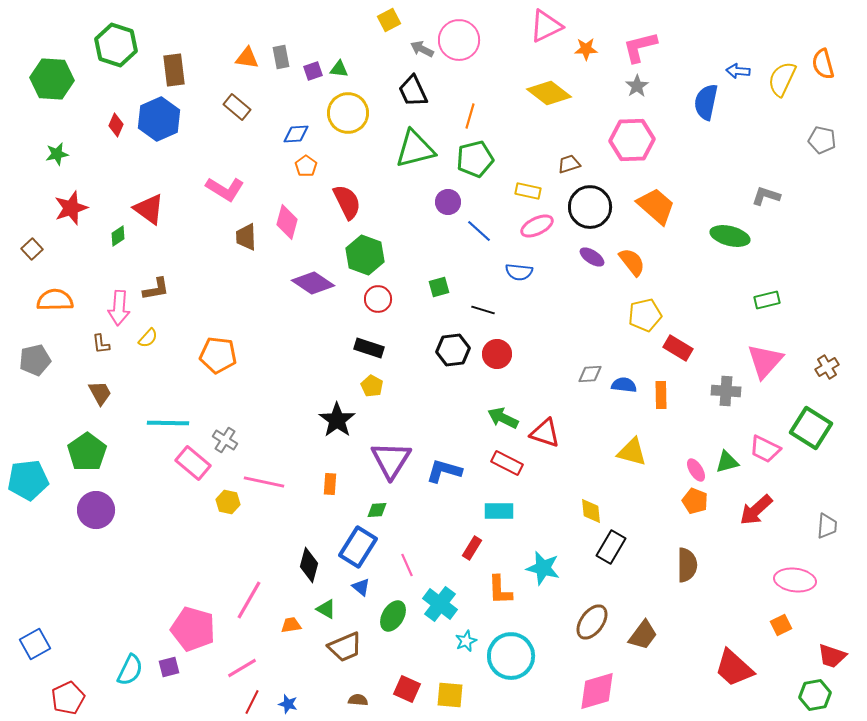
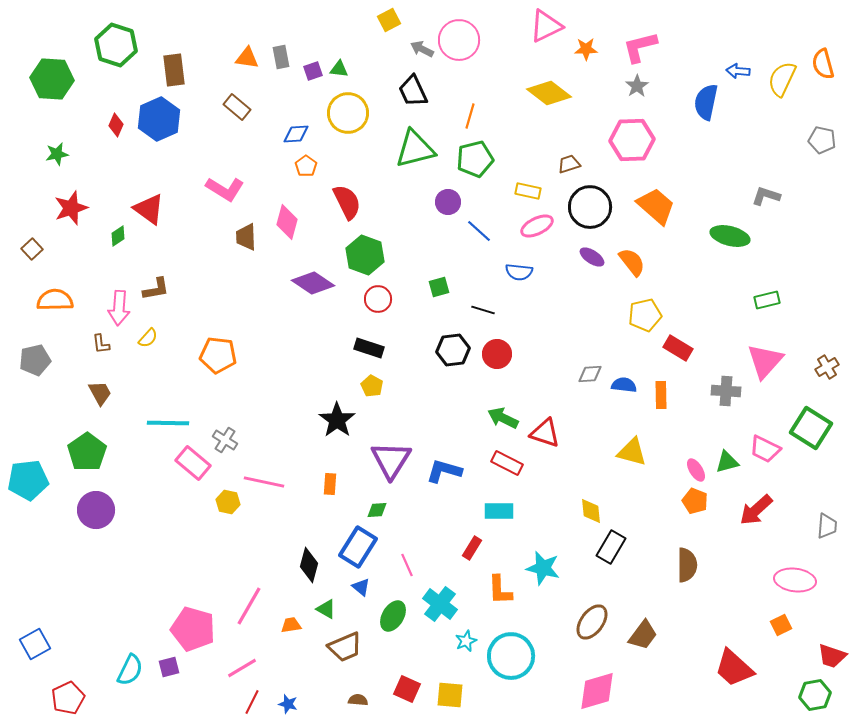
pink line at (249, 600): moved 6 px down
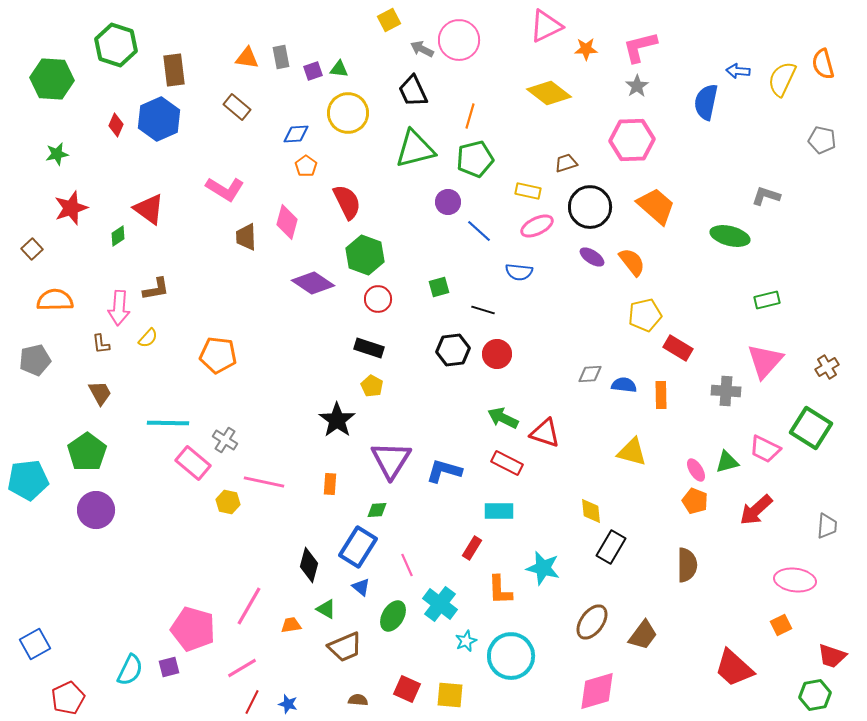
brown trapezoid at (569, 164): moved 3 px left, 1 px up
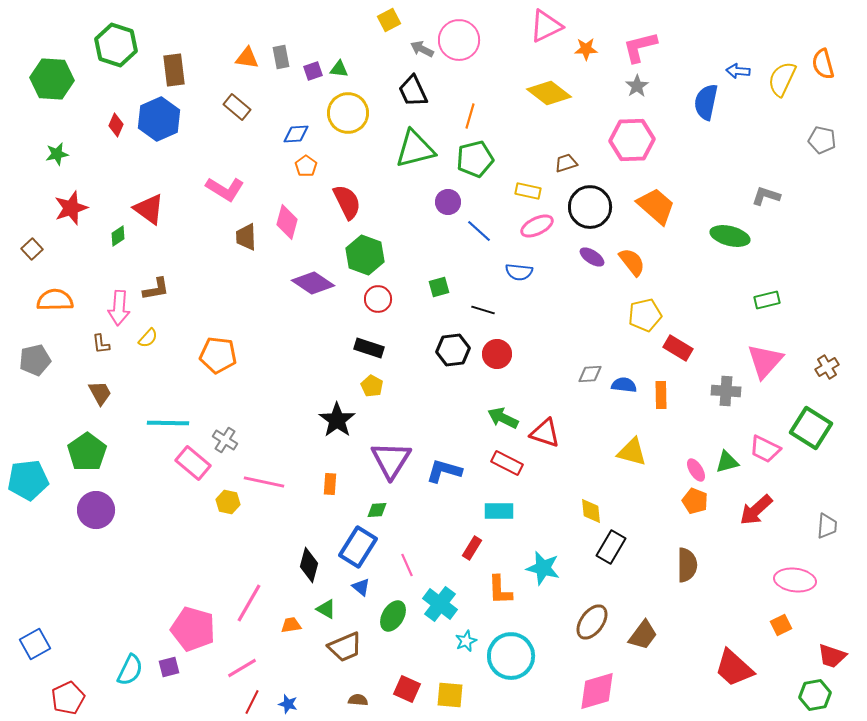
pink line at (249, 606): moved 3 px up
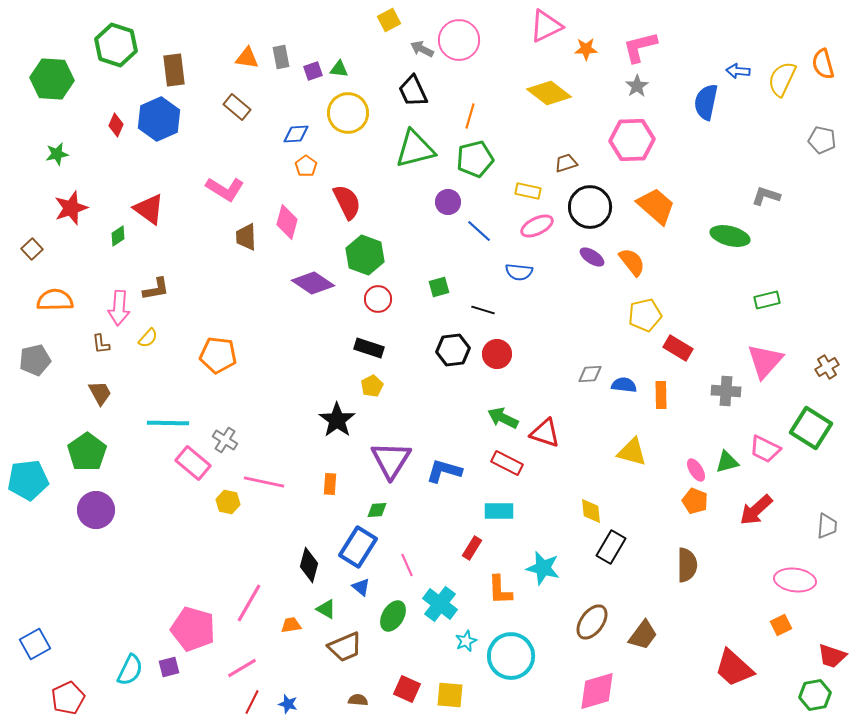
yellow pentagon at (372, 386): rotated 15 degrees clockwise
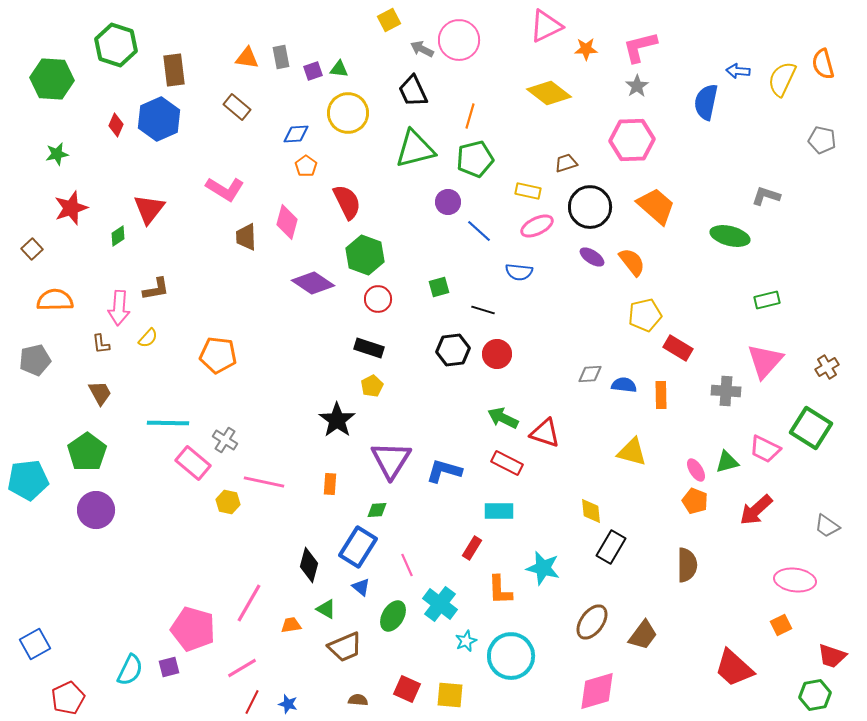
red triangle at (149, 209): rotated 32 degrees clockwise
gray trapezoid at (827, 526): rotated 120 degrees clockwise
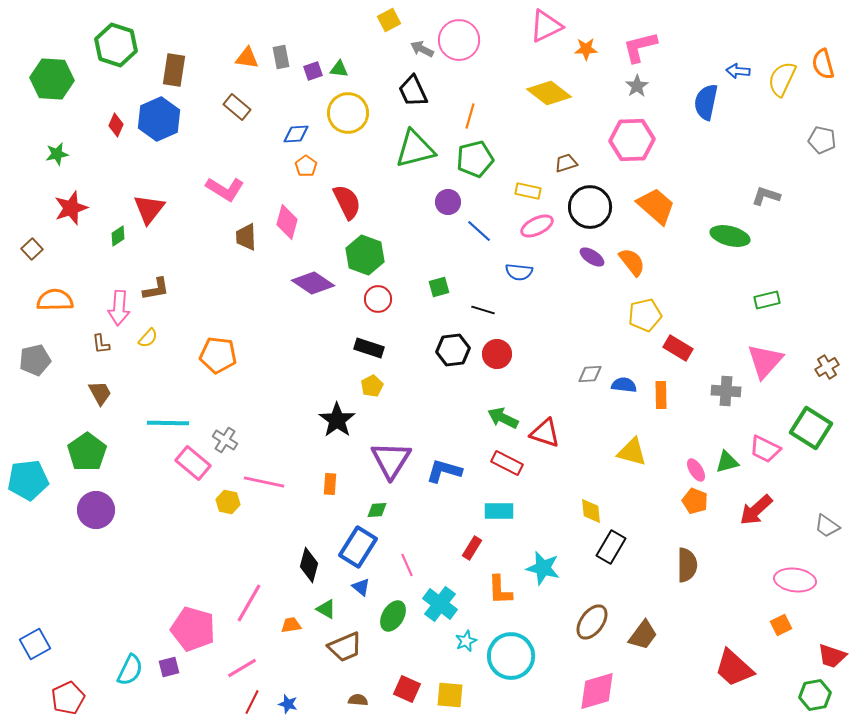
brown rectangle at (174, 70): rotated 16 degrees clockwise
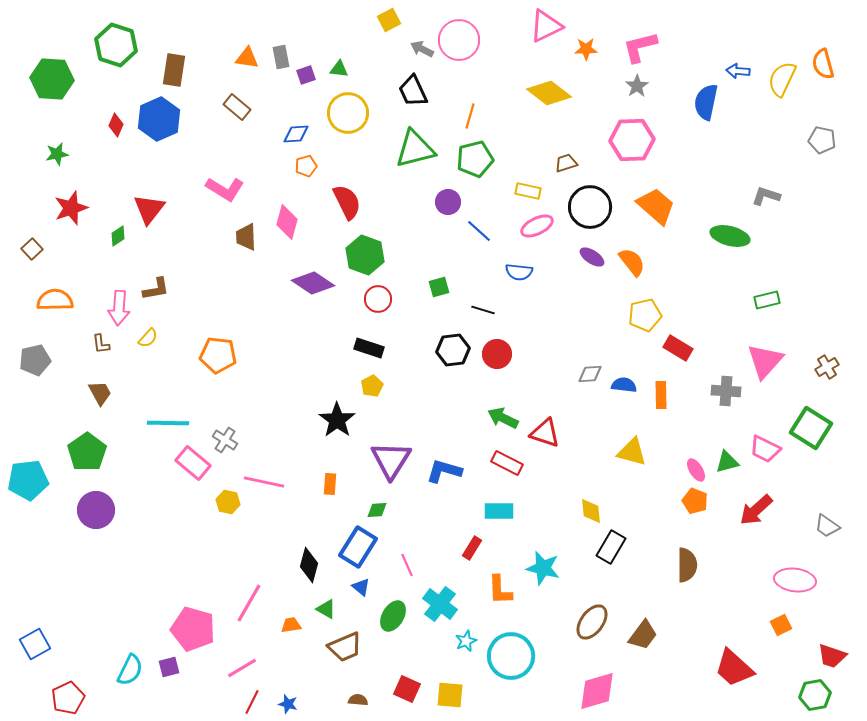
purple square at (313, 71): moved 7 px left, 4 px down
orange pentagon at (306, 166): rotated 20 degrees clockwise
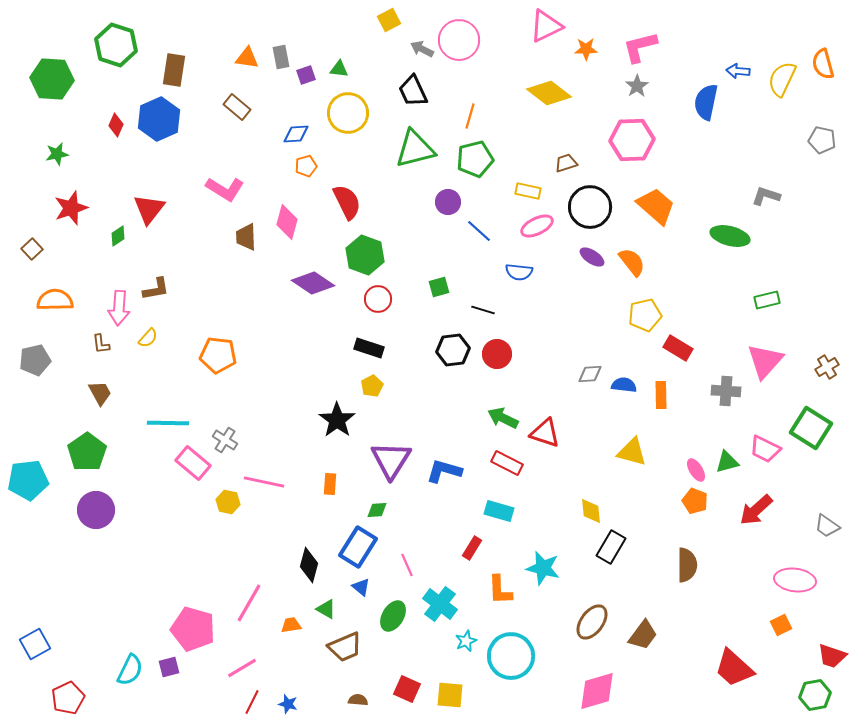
cyan rectangle at (499, 511): rotated 16 degrees clockwise
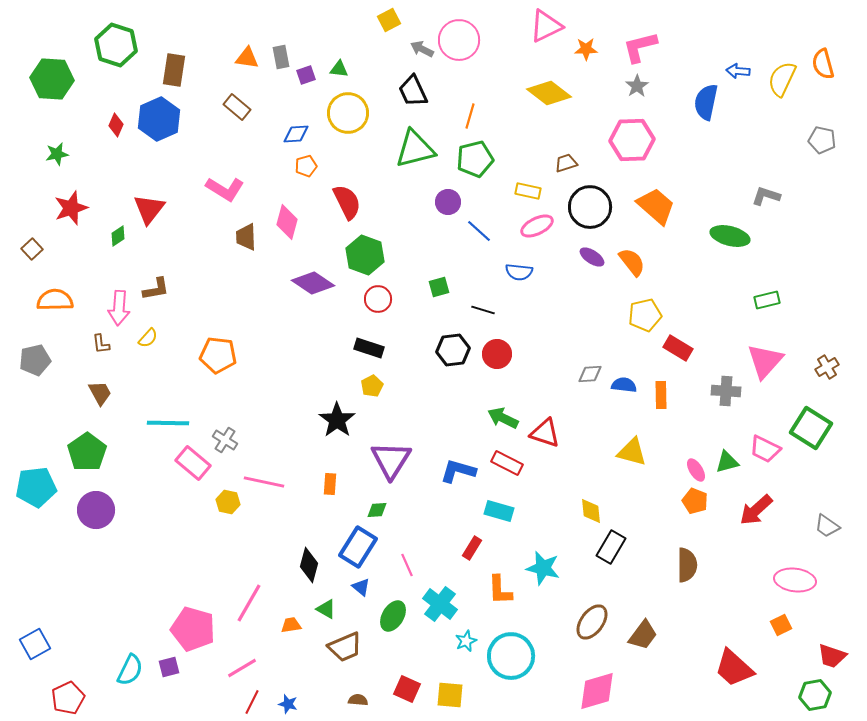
blue L-shape at (444, 471): moved 14 px right
cyan pentagon at (28, 480): moved 8 px right, 7 px down
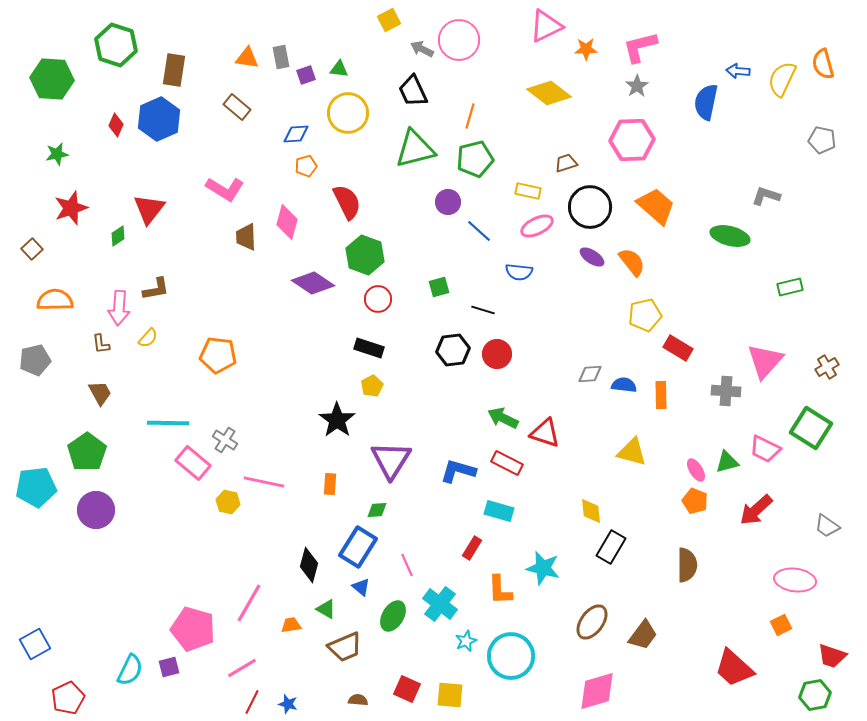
green rectangle at (767, 300): moved 23 px right, 13 px up
